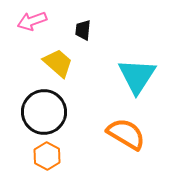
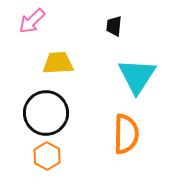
pink arrow: rotated 24 degrees counterclockwise
black trapezoid: moved 31 px right, 4 px up
yellow trapezoid: rotated 44 degrees counterclockwise
black circle: moved 2 px right, 1 px down
orange semicircle: rotated 60 degrees clockwise
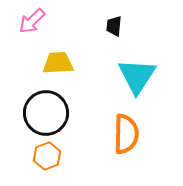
orange hexagon: rotated 12 degrees clockwise
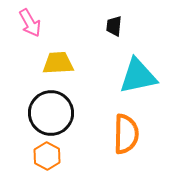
pink arrow: moved 2 px left, 2 px down; rotated 76 degrees counterclockwise
cyan triangle: moved 1 px right; rotated 45 degrees clockwise
black circle: moved 5 px right
orange hexagon: rotated 12 degrees counterclockwise
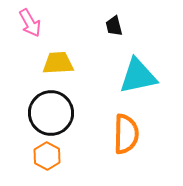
black trapezoid: rotated 20 degrees counterclockwise
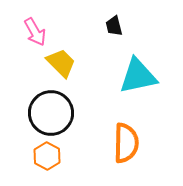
pink arrow: moved 5 px right, 9 px down
yellow trapezoid: moved 3 px right; rotated 48 degrees clockwise
orange semicircle: moved 9 px down
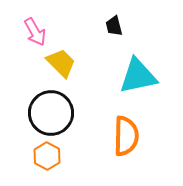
orange semicircle: moved 7 px up
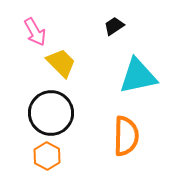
black trapezoid: rotated 70 degrees clockwise
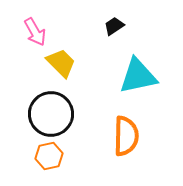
black circle: moved 1 px down
orange hexagon: moved 2 px right; rotated 20 degrees clockwise
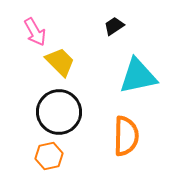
yellow trapezoid: moved 1 px left, 1 px up
black circle: moved 8 px right, 2 px up
